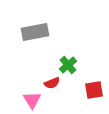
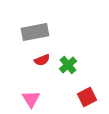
red semicircle: moved 10 px left, 23 px up
red square: moved 7 px left, 7 px down; rotated 18 degrees counterclockwise
pink triangle: moved 1 px left, 1 px up
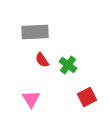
gray rectangle: rotated 8 degrees clockwise
red semicircle: rotated 77 degrees clockwise
green cross: rotated 12 degrees counterclockwise
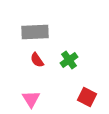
red semicircle: moved 5 px left
green cross: moved 1 px right, 5 px up; rotated 18 degrees clockwise
red square: rotated 36 degrees counterclockwise
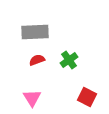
red semicircle: rotated 105 degrees clockwise
pink triangle: moved 1 px right, 1 px up
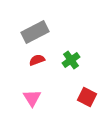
gray rectangle: rotated 24 degrees counterclockwise
green cross: moved 2 px right
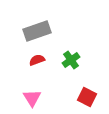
gray rectangle: moved 2 px right, 1 px up; rotated 8 degrees clockwise
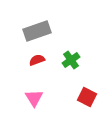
pink triangle: moved 2 px right
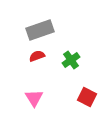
gray rectangle: moved 3 px right, 1 px up
red semicircle: moved 4 px up
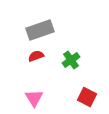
red semicircle: moved 1 px left
